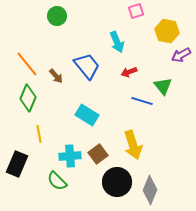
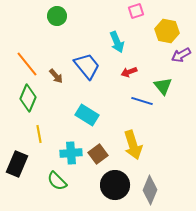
cyan cross: moved 1 px right, 3 px up
black circle: moved 2 px left, 3 px down
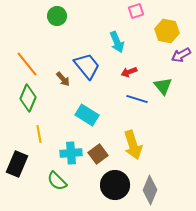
brown arrow: moved 7 px right, 3 px down
blue line: moved 5 px left, 2 px up
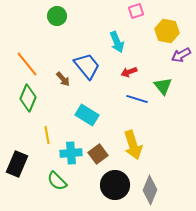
yellow line: moved 8 px right, 1 px down
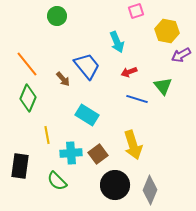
black rectangle: moved 3 px right, 2 px down; rotated 15 degrees counterclockwise
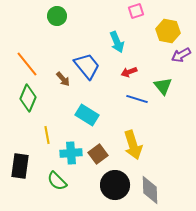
yellow hexagon: moved 1 px right
gray diamond: rotated 24 degrees counterclockwise
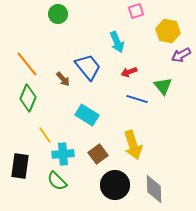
green circle: moved 1 px right, 2 px up
blue trapezoid: moved 1 px right, 1 px down
yellow line: moved 2 px left; rotated 24 degrees counterclockwise
cyan cross: moved 8 px left, 1 px down
gray diamond: moved 4 px right, 1 px up
